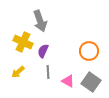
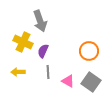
yellow arrow: rotated 40 degrees clockwise
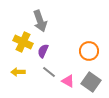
gray line: moved 1 px right; rotated 48 degrees counterclockwise
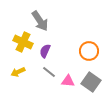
gray arrow: rotated 15 degrees counterclockwise
purple semicircle: moved 2 px right
yellow arrow: rotated 24 degrees counterclockwise
pink triangle: rotated 24 degrees counterclockwise
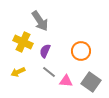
orange circle: moved 8 px left
pink triangle: moved 2 px left
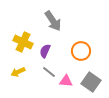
gray arrow: moved 13 px right
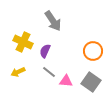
orange circle: moved 12 px right
